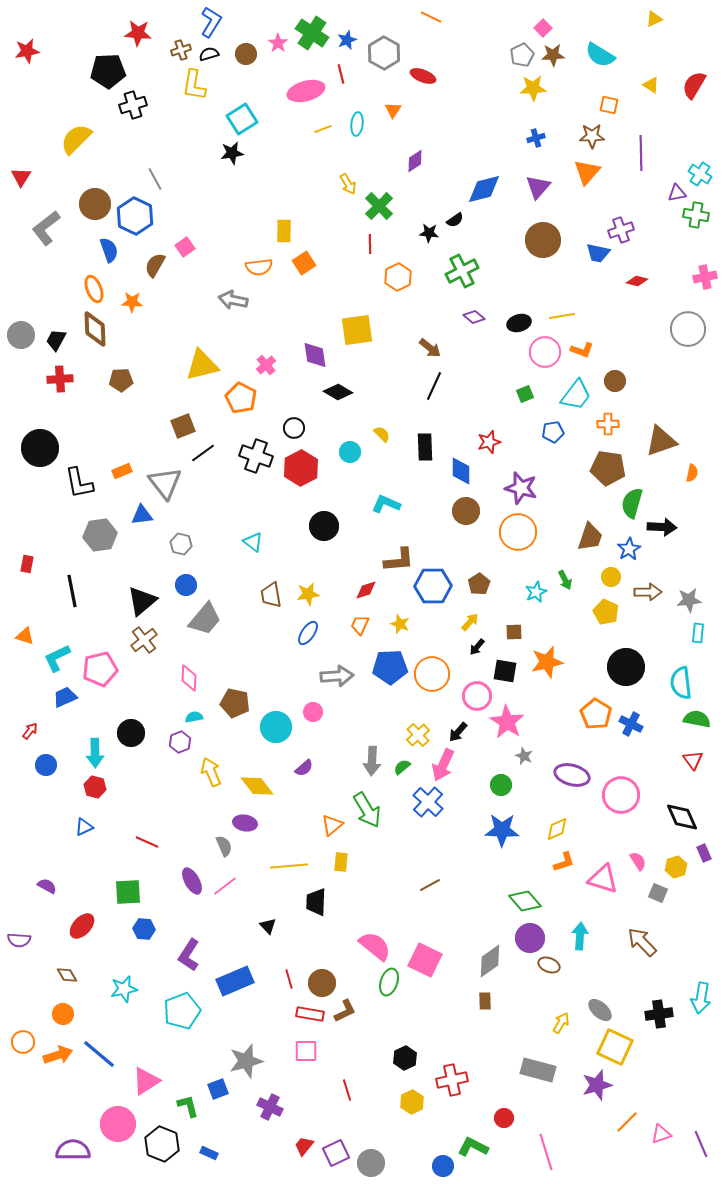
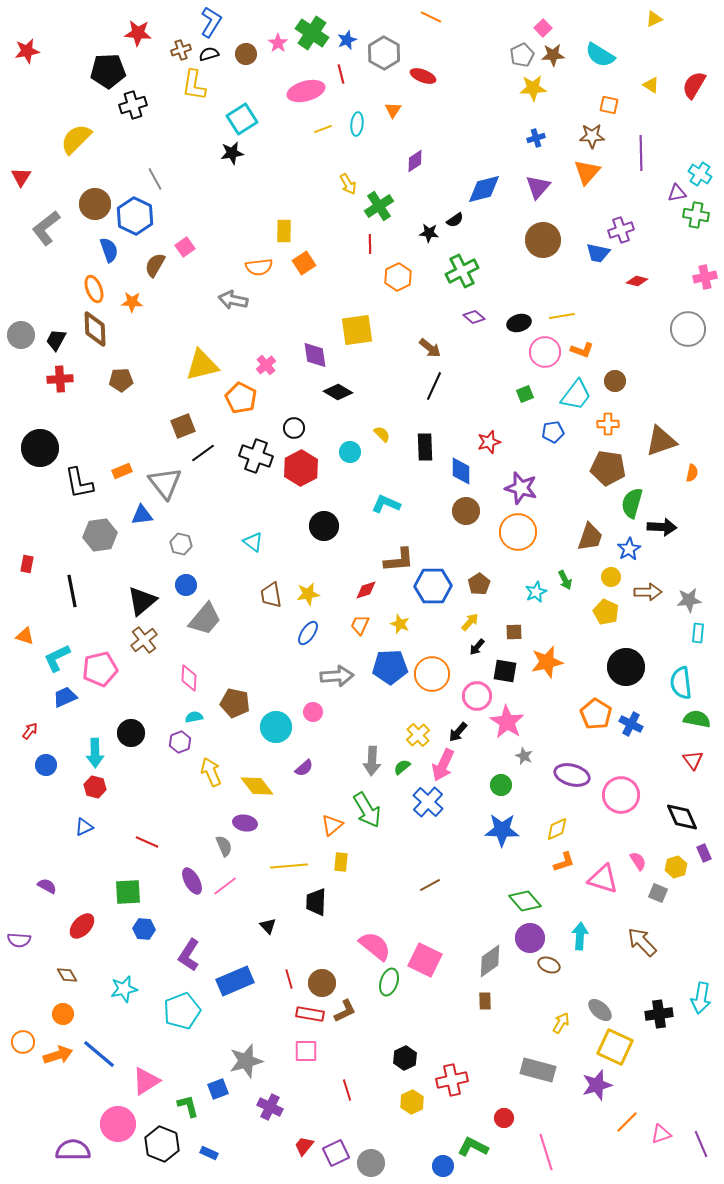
green cross at (379, 206): rotated 12 degrees clockwise
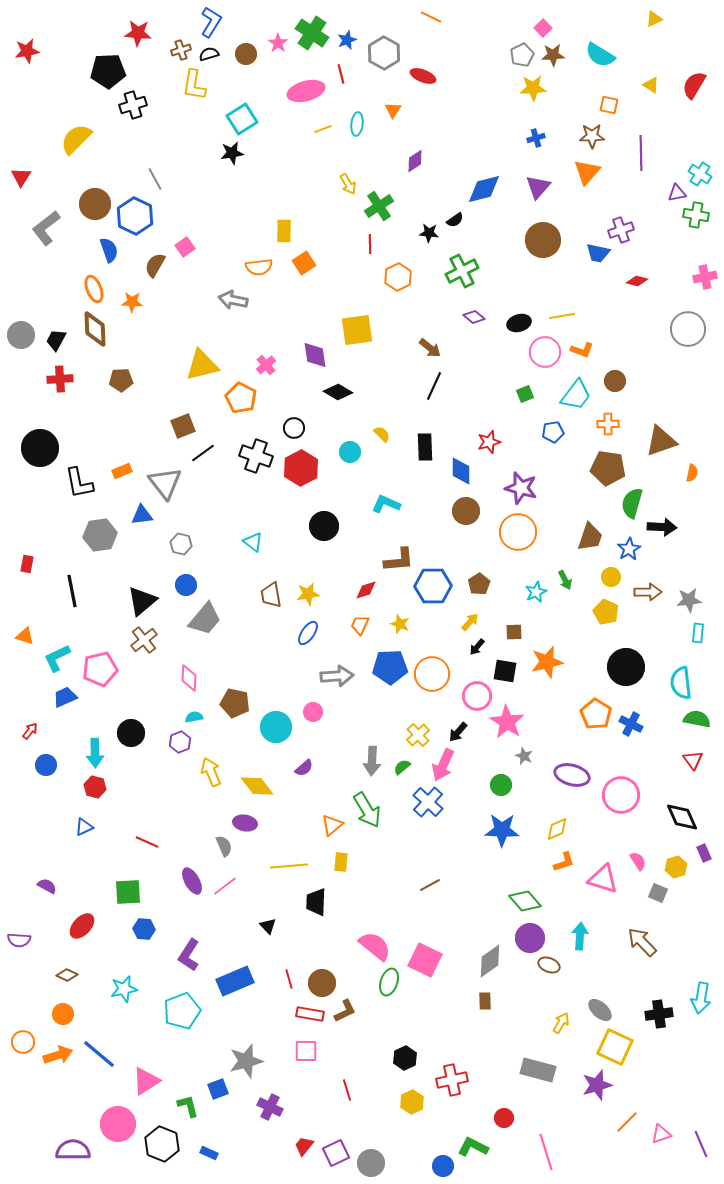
brown diamond at (67, 975): rotated 35 degrees counterclockwise
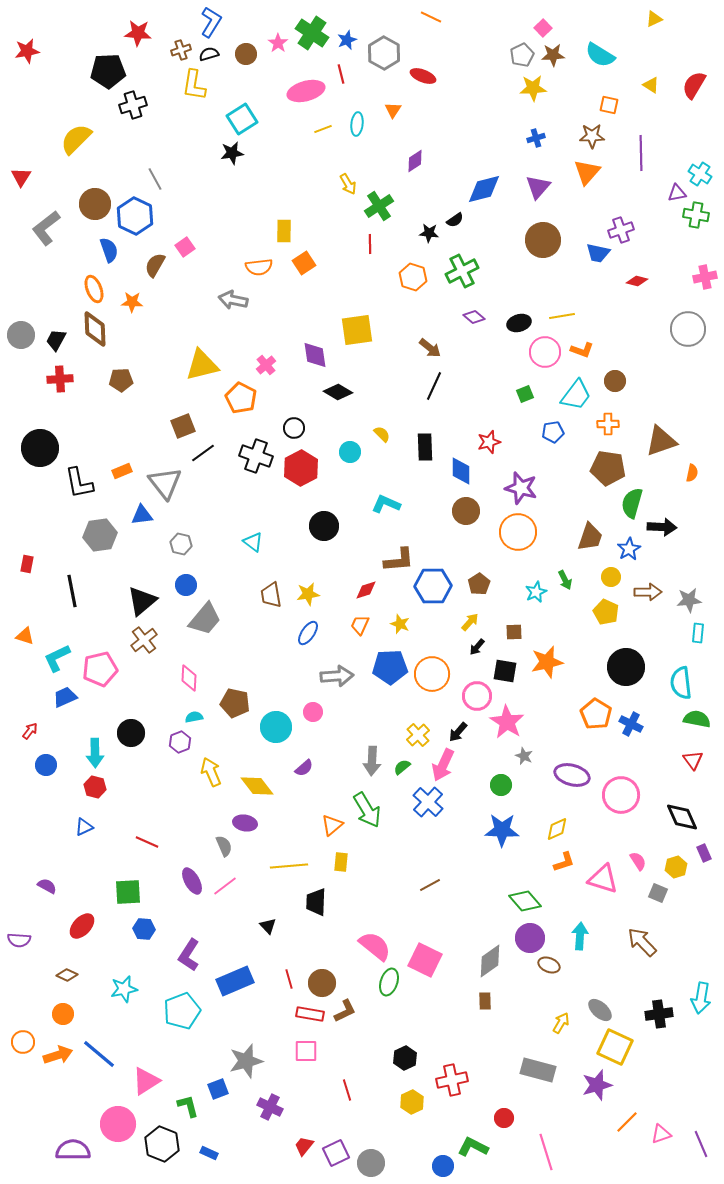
orange hexagon at (398, 277): moved 15 px right; rotated 16 degrees counterclockwise
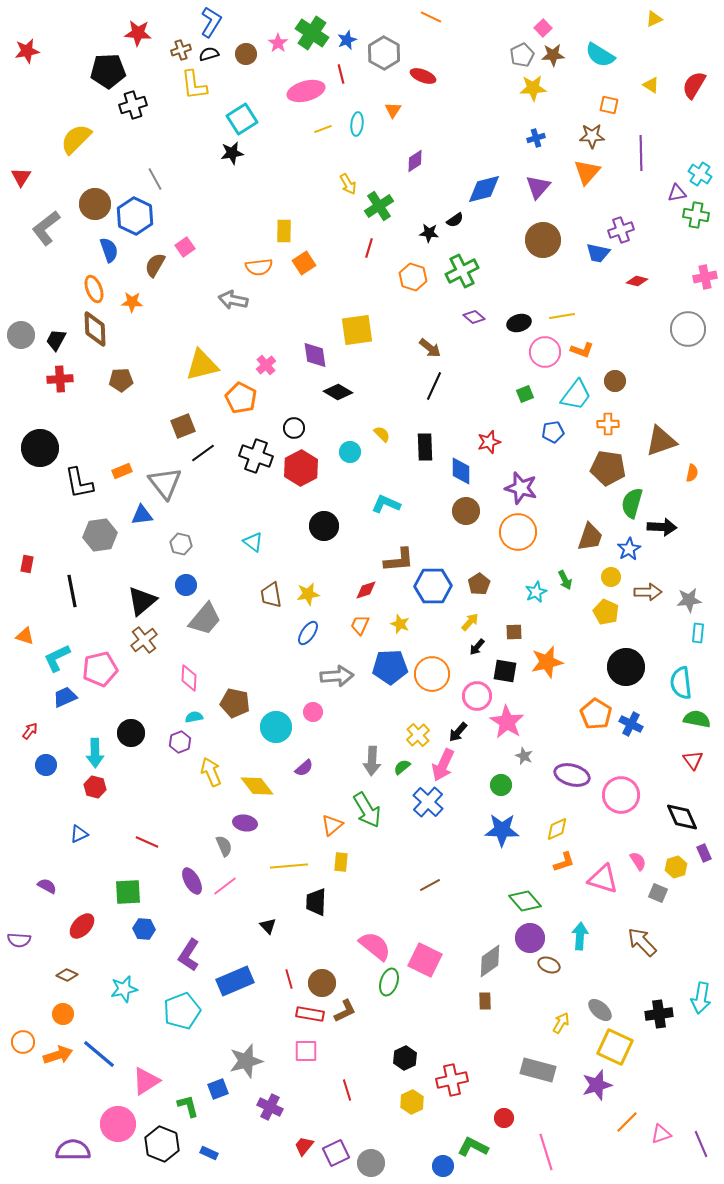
yellow L-shape at (194, 85): rotated 16 degrees counterclockwise
red line at (370, 244): moved 1 px left, 4 px down; rotated 18 degrees clockwise
blue triangle at (84, 827): moved 5 px left, 7 px down
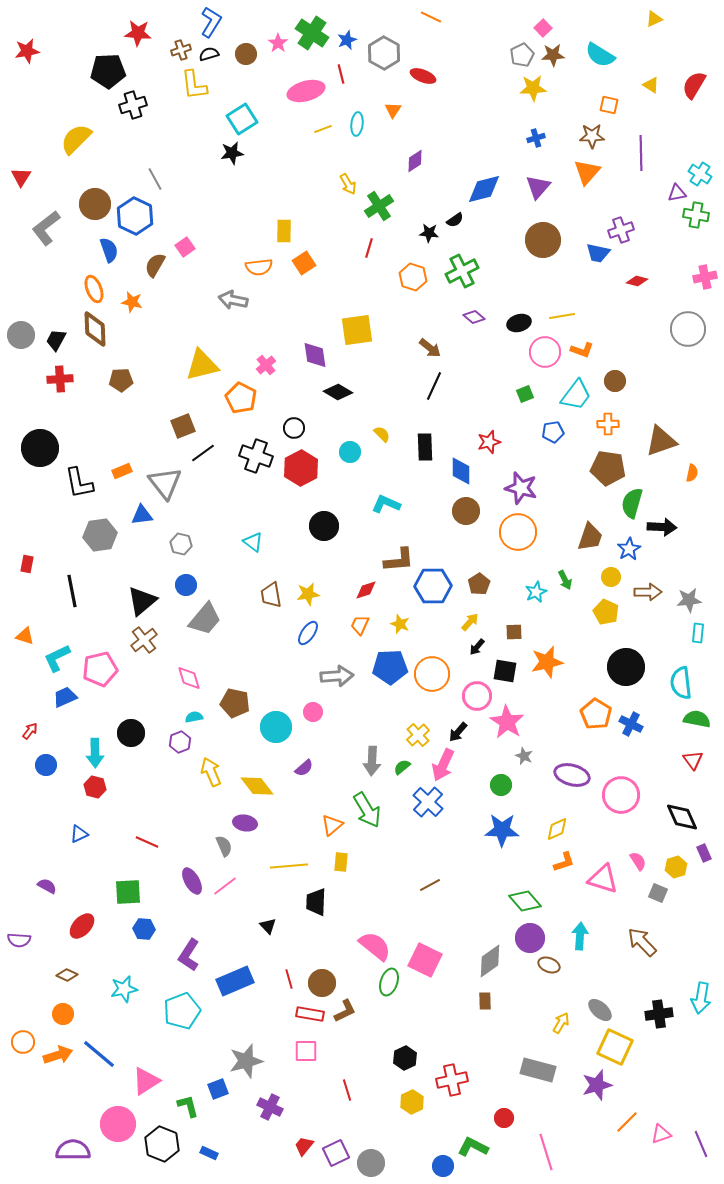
orange star at (132, 302): rotated 10 degrees clockwise
pink diamond at (189, 678): rotated 20 degrees counterclockwise
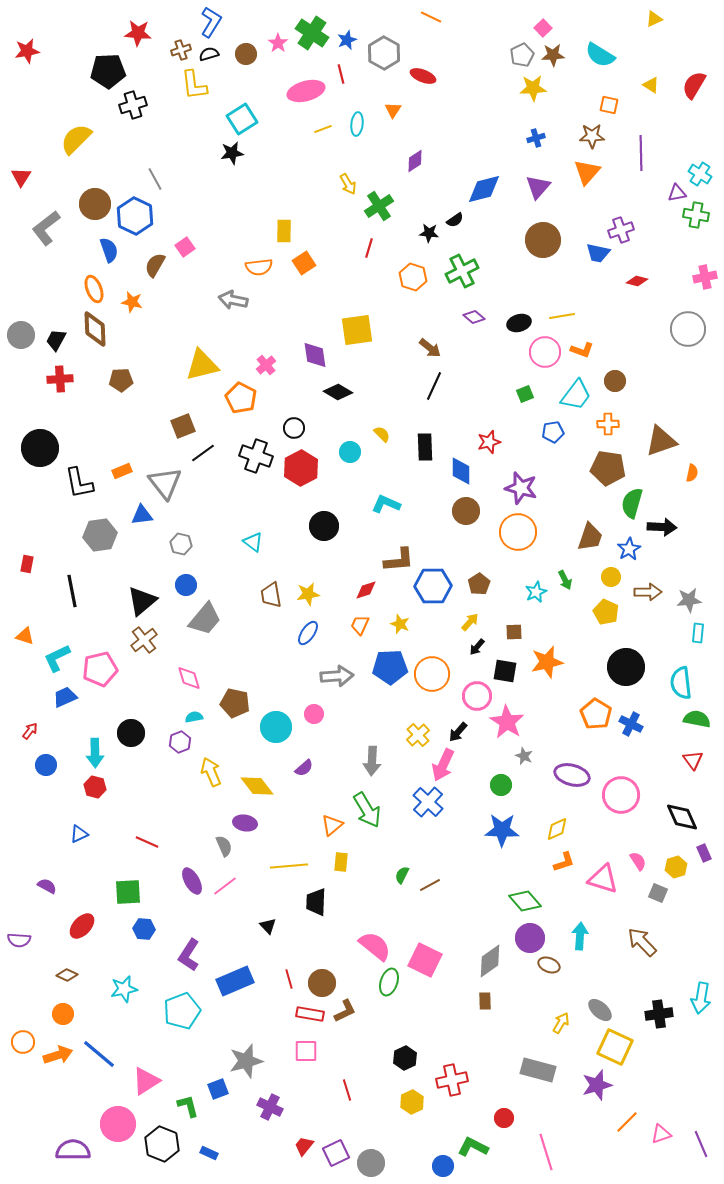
pink circle at (313, 712): moved 1 px right, 2 px down
green semicircle at (402, 767): moved 108 px down; rotated 24 degrees counterclockwise
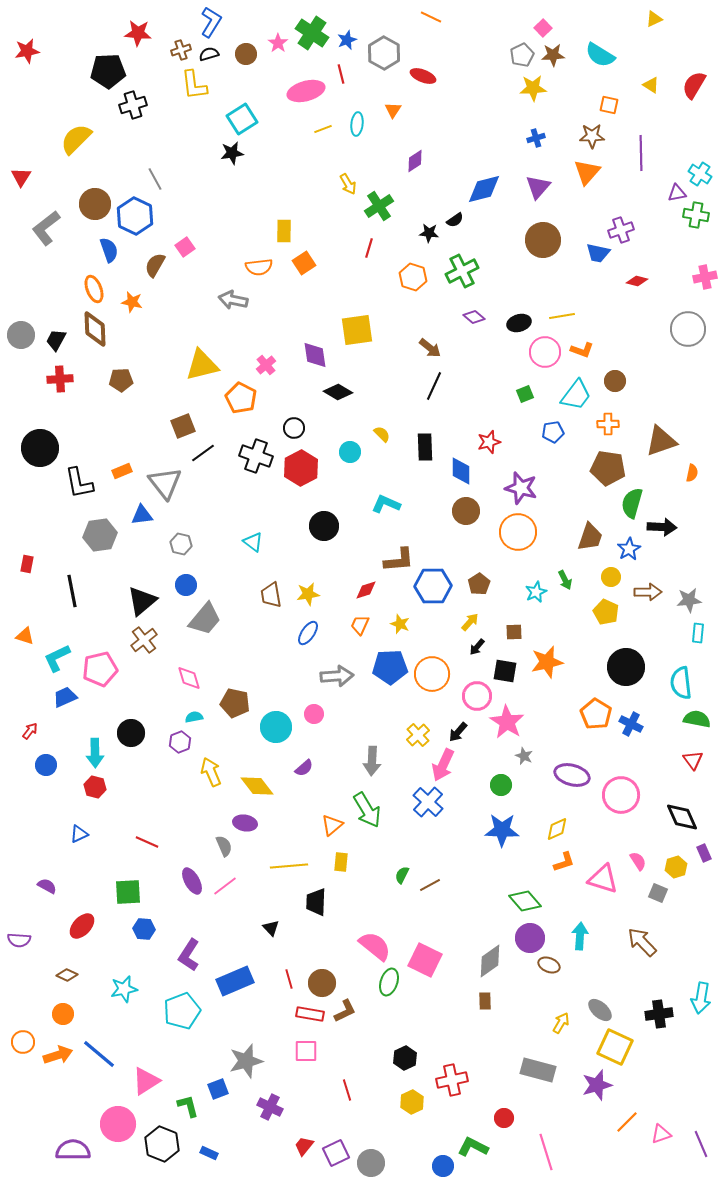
black triangle at (268, 926): moved 3 px right, 2 px down
